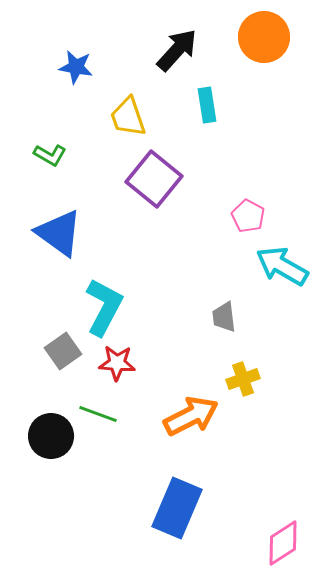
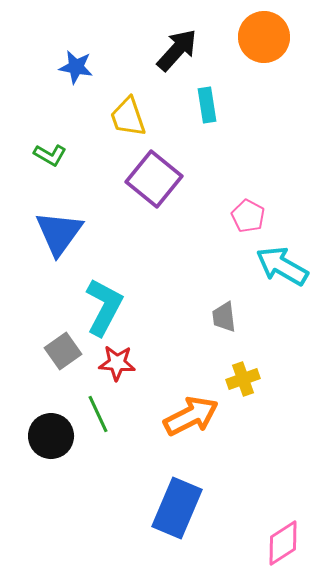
blue triangle: rotated 30 degrees clockwise
green line: rotated 45 degrees clockwise
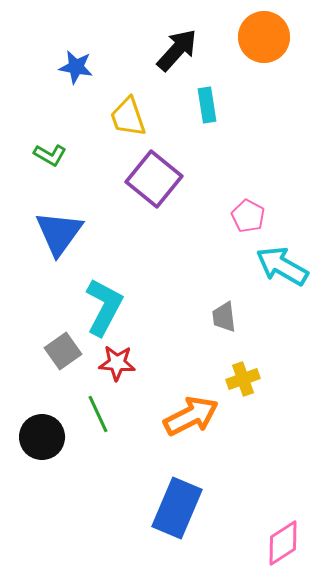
black circle: moved 9 px left, 1 px down
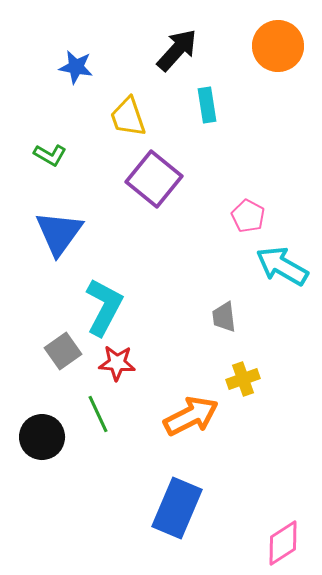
orange circle: moved 14 px right, 9 px down
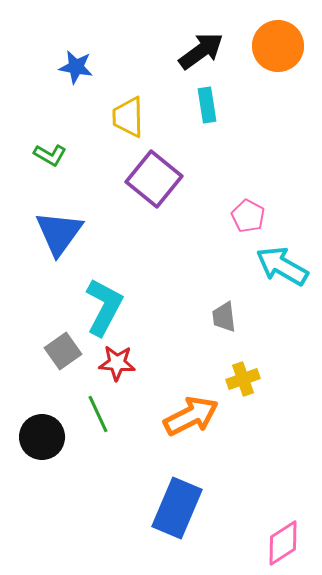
black arrow: moved 24 px right, 1 px down; rotated 12 degrees clockwise
yellow trapezoid: rotated 18 degrees clockwise
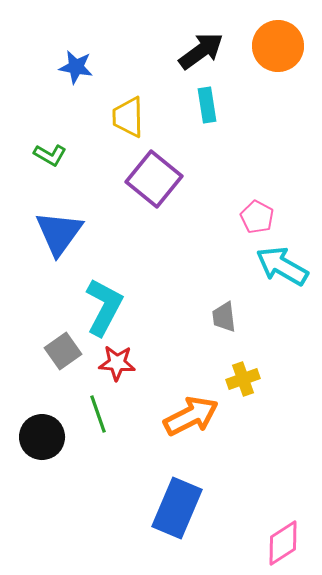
pink pentagon: moved 9 px right, 1 px down
green line: rotated 6 degrees clockwise
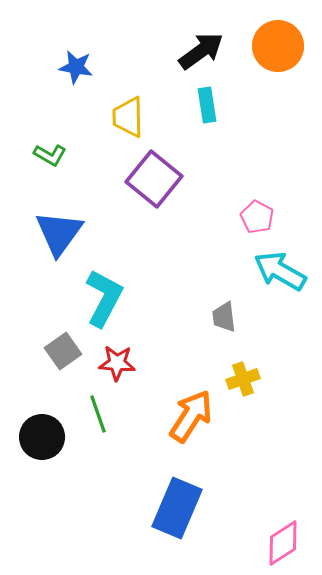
cyan arrow: moved 2 px left, 5 px down
cyan L-shape: moved 9 px up
orange arrow: rotated 30 degrees counterclockwise
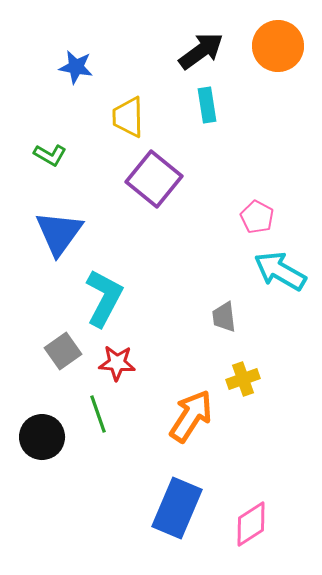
pink diamond: moved 32 px left, 19 px up
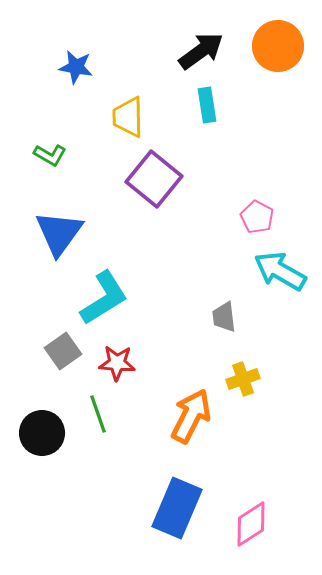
cyan L-shape: rotated 30 degrees clockwise
orange arrow: rotated 6 degrees counterclockwise
black circle: moved 4 px up
